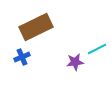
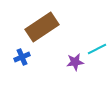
brown rectangle: moved 6 px right; rotated 8 degrees counterclockwise
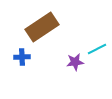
blue cross: rotated 21 degrees clockwise
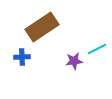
purple star: moved 1 px left, 1 px up
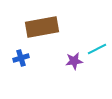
brown rectangle: rotated 24 degrees clockwise
blue cross: moved 1 px left, 1 px down; rotated 14 degrees counterclockwise
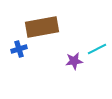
blue cross: moved 2 px left, 9 px up
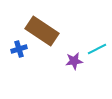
brown rectangle: moved 4 px down; rotated 44 degrees clockwise
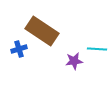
cyan line: rotated 30 degrees clockwise
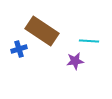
cyan line: moved 8 px left, 8 px up
purple star: moved 1 px right
